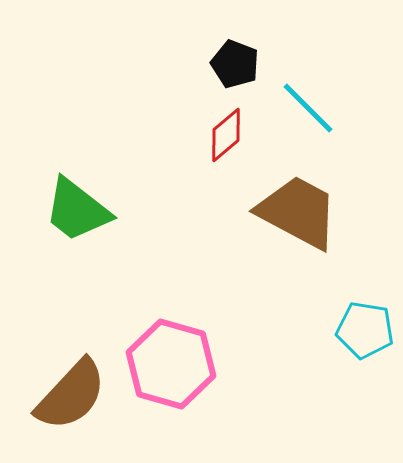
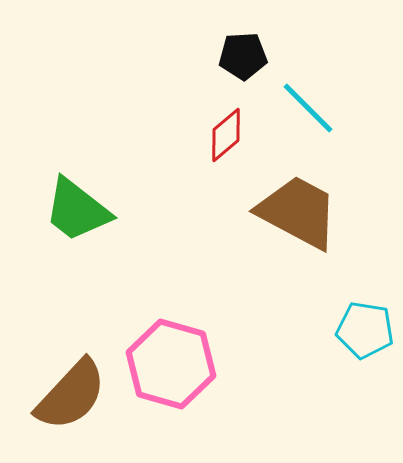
black pentagon: moved 8 px right, 8 px up; rotated 24 degrees counterclockwise
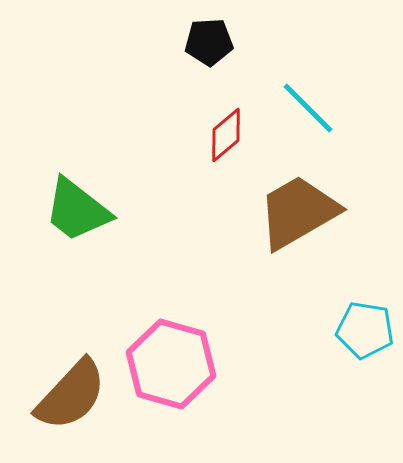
black pentagon: moved 34 px left, 14 px up
brown trapezoid: rotated 58 degrees counterclockwise
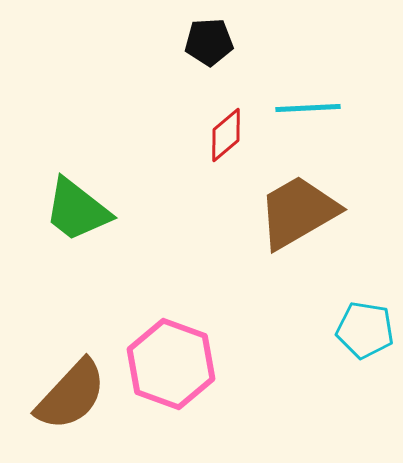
cyan line: rotated 48 degrees counterclockwise
pink hexagon: rotated 4 degrees clockwise
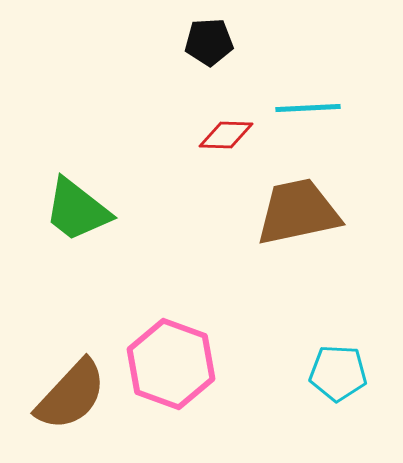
red diamond: rotated 42 degrees clockwise
brown trapezoid: rotated 18 degrees clockwise
cyan pentagon: moved 27 px left, 43 px down; rotated 6 degrees counterclockwise
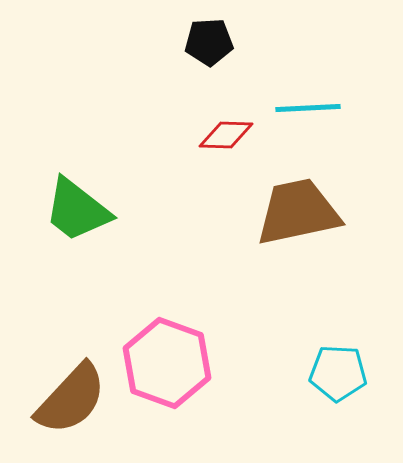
pink hexagon: moved 4 px left, 1 px up
brown semicircle: moved 4 px down
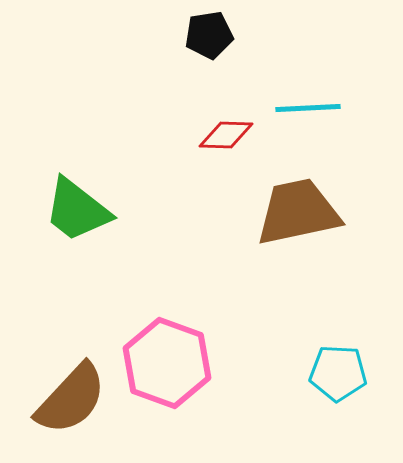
black pentagon: moved 7 px up; rotated 6 degrees counterclockwise
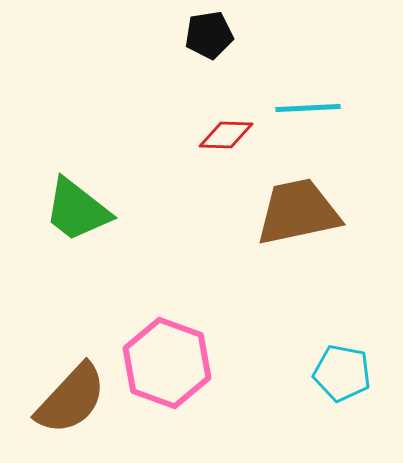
cyan pentagon: moved 4 px right; rotated 8 degrees clockwise
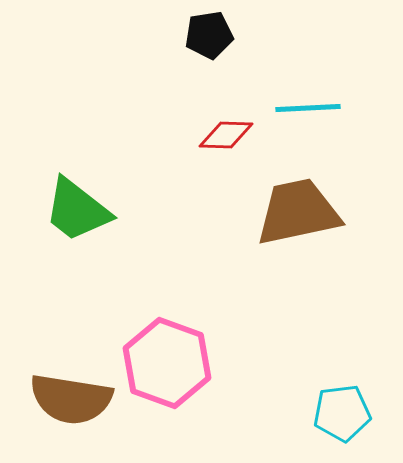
cyan pentagon: moved 40 px down; rotated 18 degrees counterclockwise
brown semicircle: rotated 56 degrees clockwise
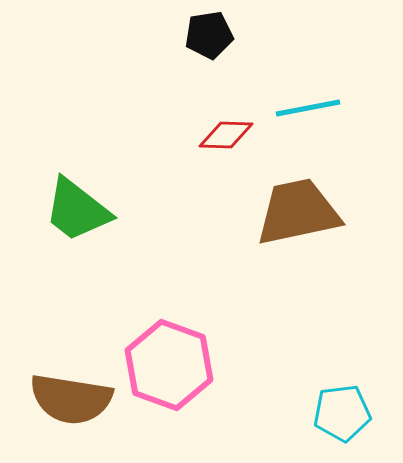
cyan line: rotated 8 degrees counterclockwise
pink hexagon: moved 2 px right, 2 px down
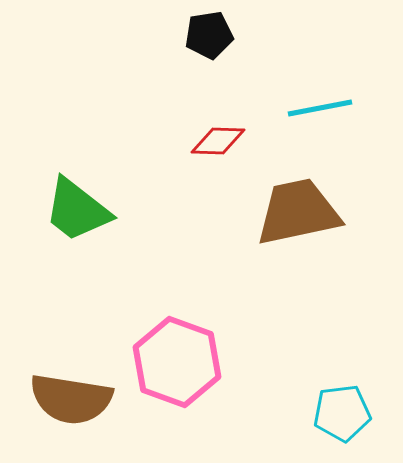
cyan line: moved 12 px right
red diamond: moved 8 px left, 6 px down
pink hexagon: moved 8 px right, 3 px up
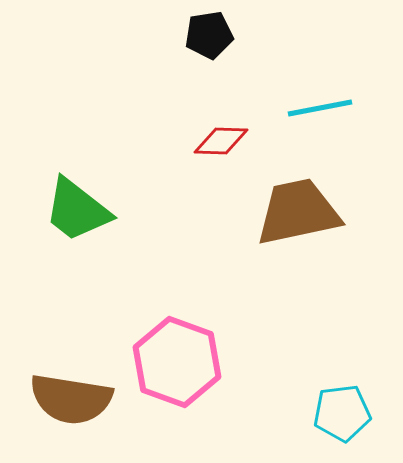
red diamond: moved 3 px right
